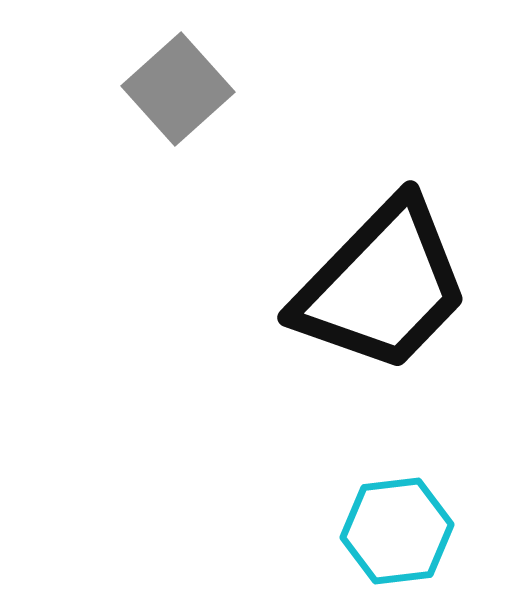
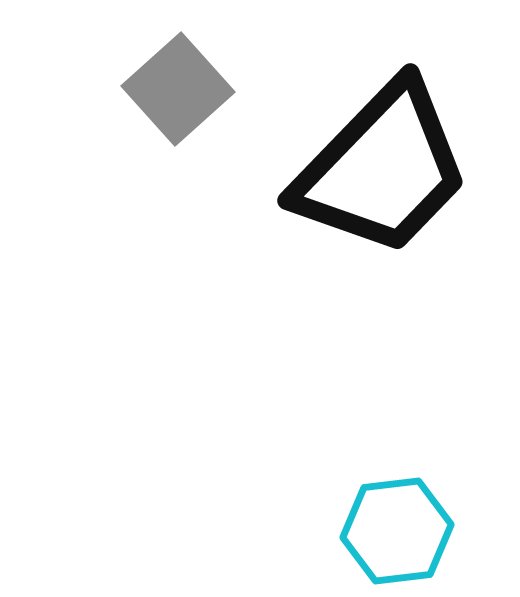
black trapezoid: moved 117 px up
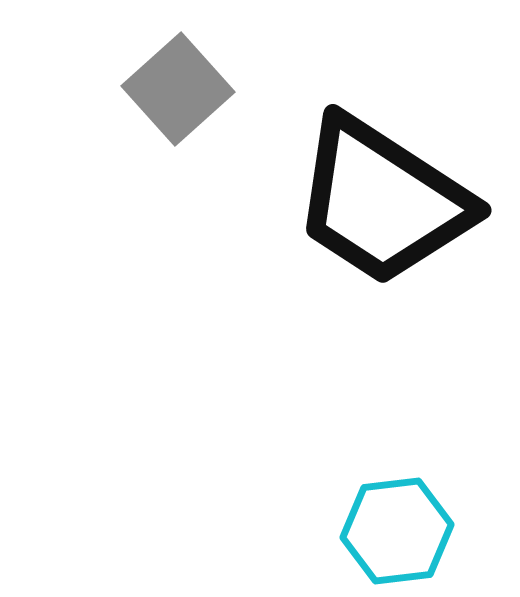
black trapezoid: moved 32 px down; rotated 79 degrees clockwise
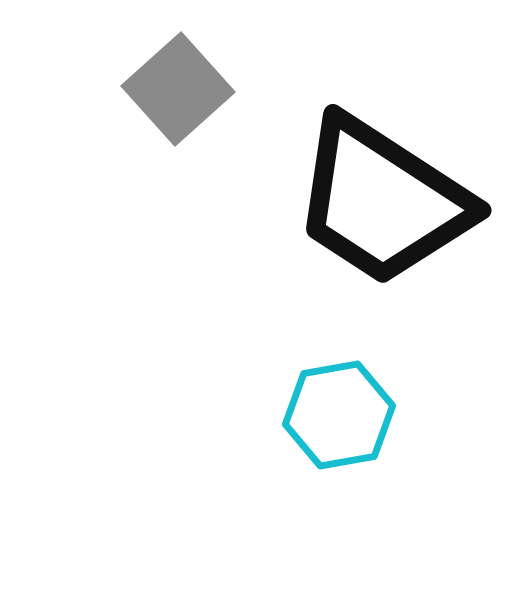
cyan hexagon: moved 58 px left, 116 px up; rotated 3 degrees counterclockwise
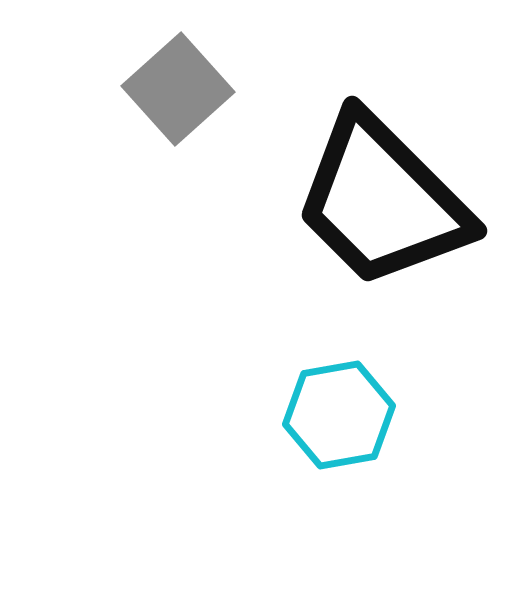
black trapezoid: rotated 12 degrees clockwise
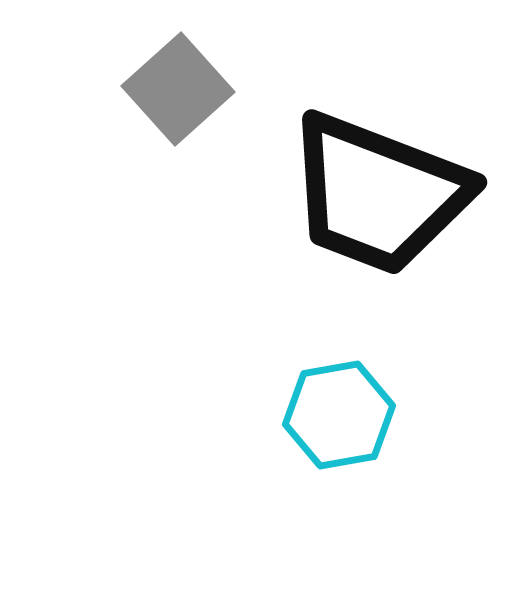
black trapezoid: moved 4 px left, 7 px up; rotated 24 degrees counterclockwise
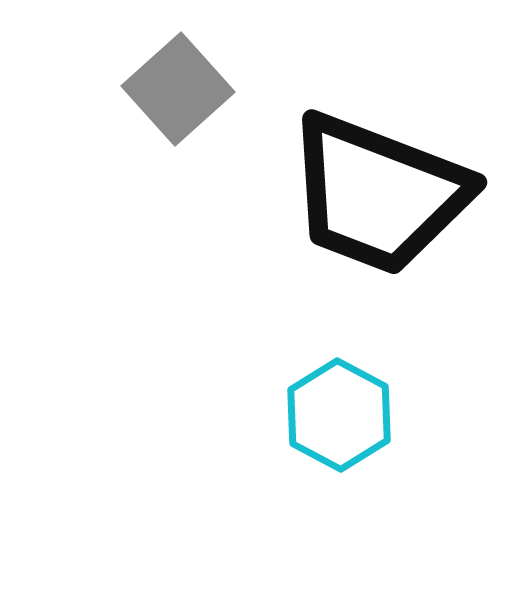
cyan hexagon: rotated 22 degrees counterclockwise
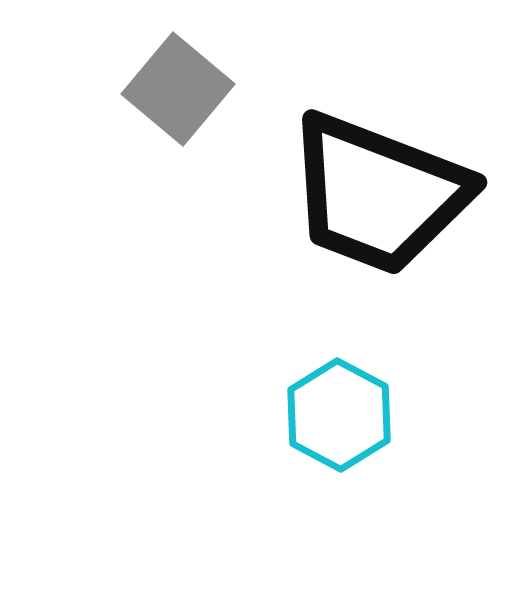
gray square: rotated 8 degrees counterclockwise
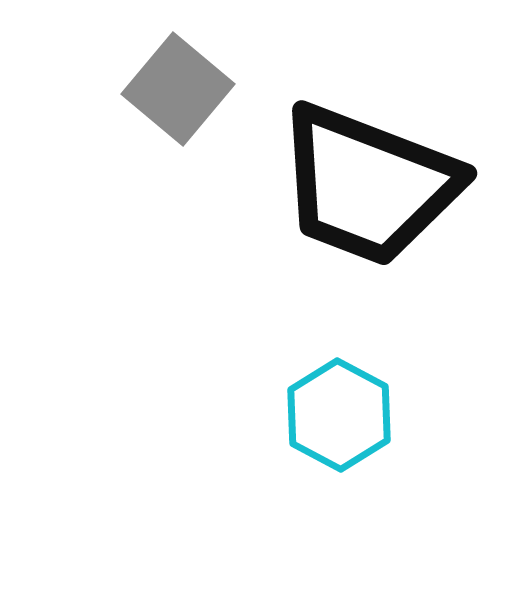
black trapezoid: moved 10 px left, 9 px up
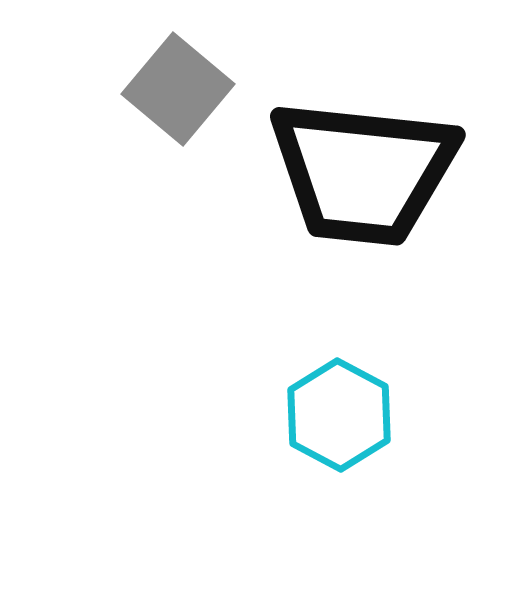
black trapezoid: moved 5 px left, 13 px up; rotated 15 degrees counterclockwise
